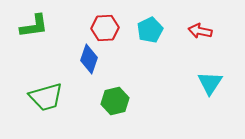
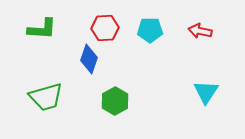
green L-shape: moved 8 px right, 3 px down; rotated 12 degrees clockwise
cyan pentagon: rotated 25 degrees clockwise
cyan triangle: moved 4 px left, 9 px down
green hexagon: rotated 16 degrees counterclockwise
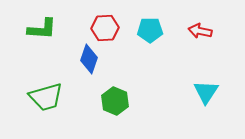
green hexagon: rotated 8 degrees counterclockwise
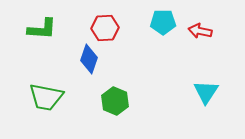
cyan pentagon: moved 13 px right, 8 px up
green trapezoid: rotated 27 degrees clockwise
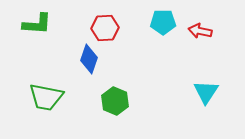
green L-shape: moved 5 px left, 5 px up
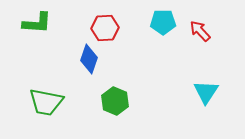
green L-shape: moved 1 px up
red arrow: rotated 35 degrees clockwise
green trapezoid: moved 5 px down
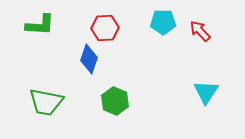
green L-shape: moved 3 px right, 2 px down
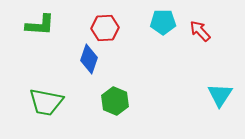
cyan triangle: moved 14 px right, 3 px down
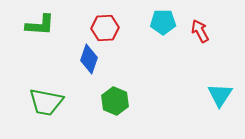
red arrow: rotated 15 degrees clockwise
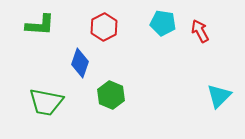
cyan pentagon: moved 1 px down; rotated 10 degrees clockwise
red hexagon: moved 1 px left, 1 px up; rotated 24 degrees counterclockwise
blue diamond: moved 9 px left, 4 px down
cyan triangle: moved 1 px left, 1 px down; rotated 12 degrees clockwise
green hexagon: moved 4 px left, 6 px up
